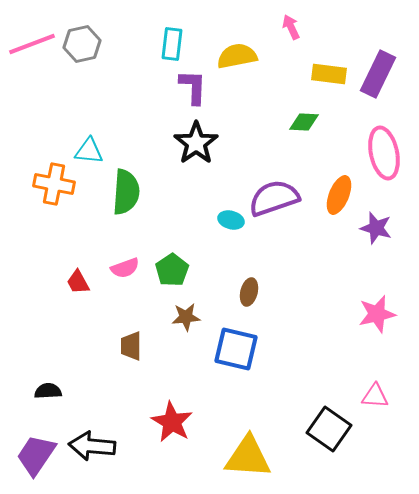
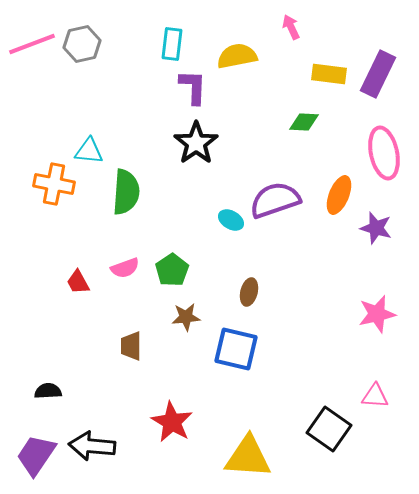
purple semicircle: moved 1 px right, 2 px down
cyan ellipse: rotated 15 degrees clockwise
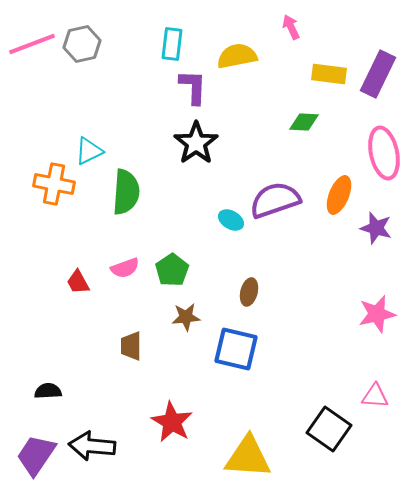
cyan triangle: rotated 32 degrees counterclockwise
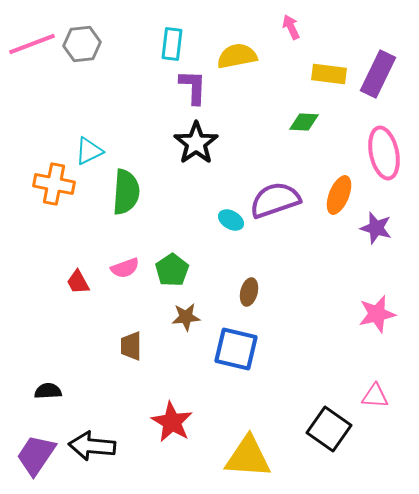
gray hexagon: rotated 6 degrees clockwise
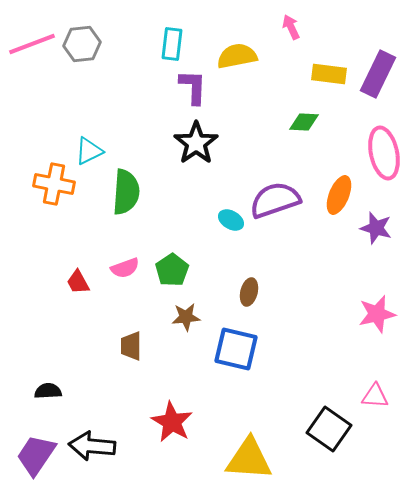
yellow triangle: moved 1 px right, 2 px down
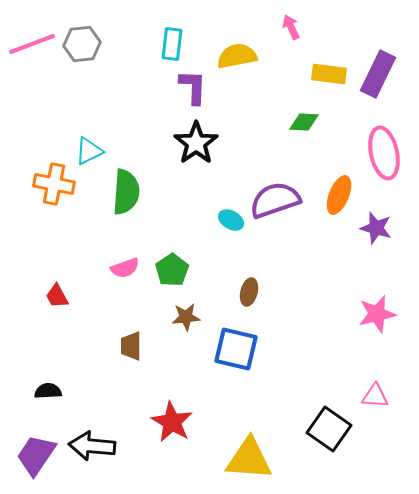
red trapezoid: moved 21 px left, 14 px down
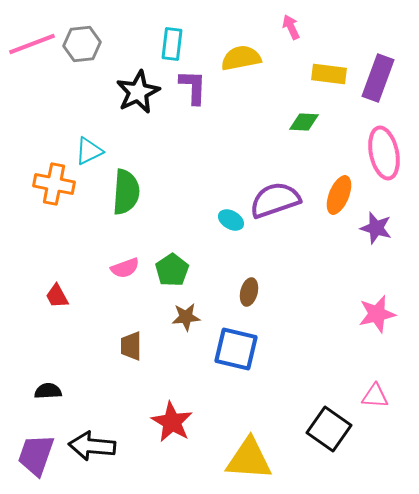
yellow semicircle: moved 4 px right, 2 px down
purple rectangle: moved 4 px down; rotated 6 degrees counterclockwise
black star: moved 58 px left, 51 px up; rotated 9 degrees clockwise
purple trapezoid: rotated 15 degrees counterclockwise
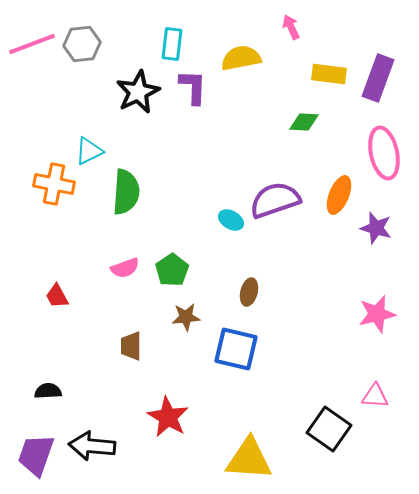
red star: moved 4 px left, 5 px up
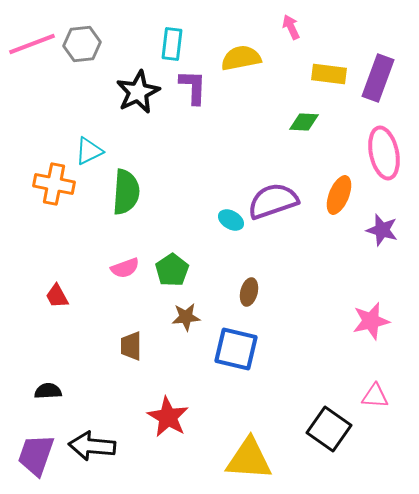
purple semicircle: moved 2 px left, 1 px down
purple star: moved 6 px right, 2 px down
pink star: moved 6 px left, 7 px down
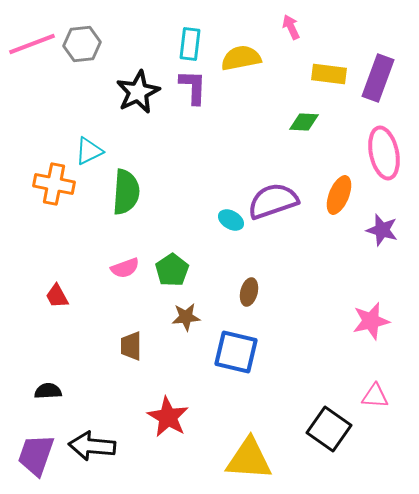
cyan rectangle: moved 18 px right
blue square: moved 3 px down
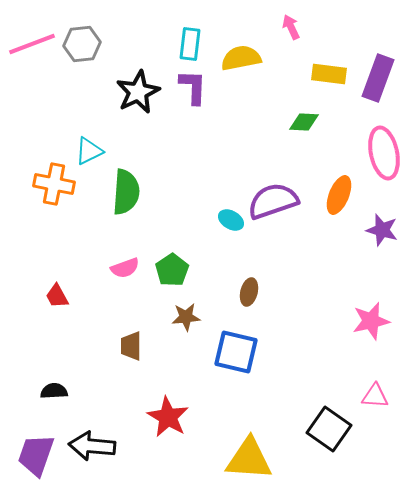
black semicircle: moved 6 px right
